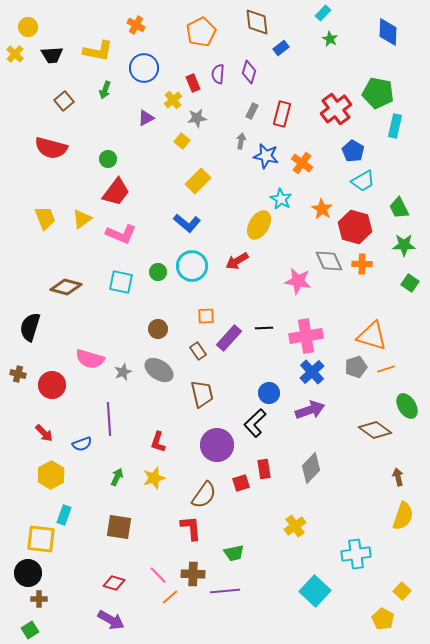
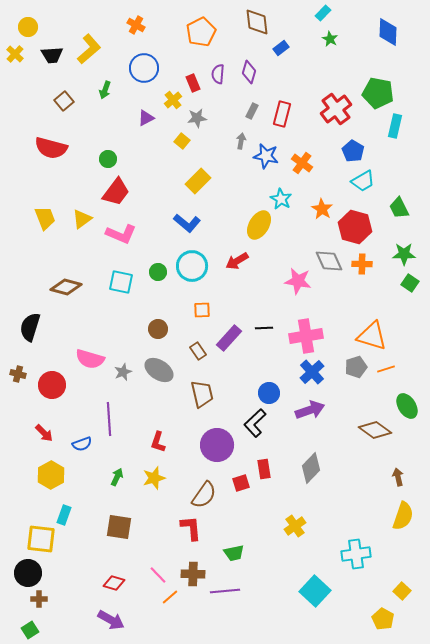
yellow L-shape at (98, 51): moved 9 px left, 2 px up; rotated 52 degrees counterclockwise
green star at (404, 245): moved 9 px down
orange square at (206, 316): moved 4 px left, 6 px up
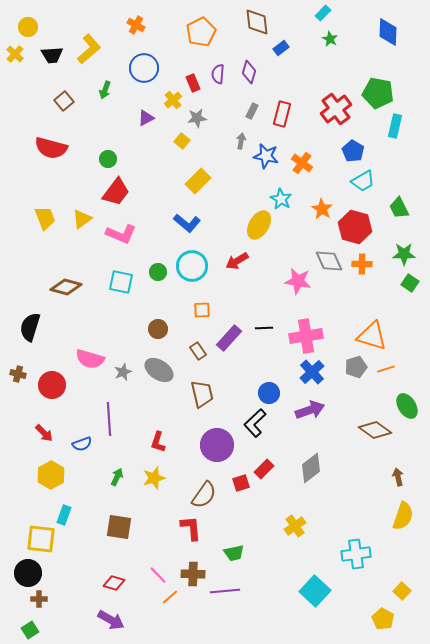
gray diamond at (311, 468): rotated 8 degrees clockwise
red rectangle at (264, 469): rotated 54 degrees clockwise
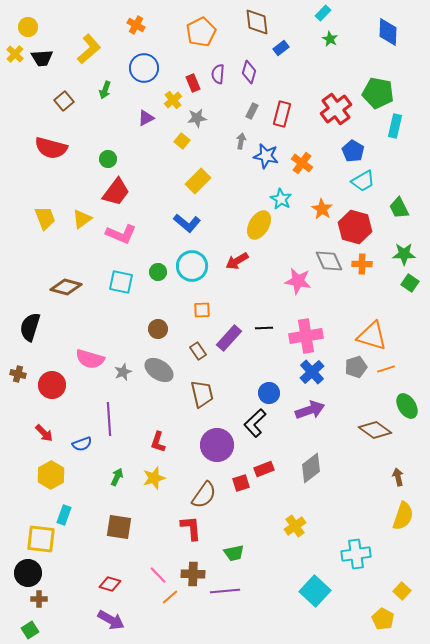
black trapezoid at (52, 55): moved 10 px left, 3 px down
red rectangle at (264, 469): rotated 24 degrees clockwise
red diamond at (114, 583): moved 4 px left, 1 px down
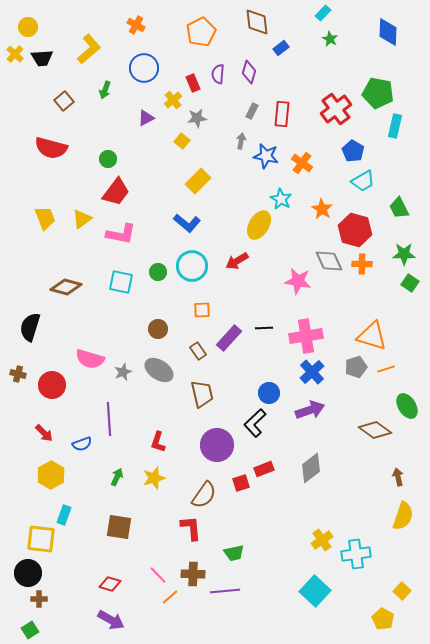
red rectangle at (282, 114): rotated 10 degrees counterclockwise
red hexagon at (355, 227): moved 3 px down
pink L-shape at (121, 234): rotated 12 degrees counterclockwise
yellow cross at (295, 526): moved 27 px right, 14 px down
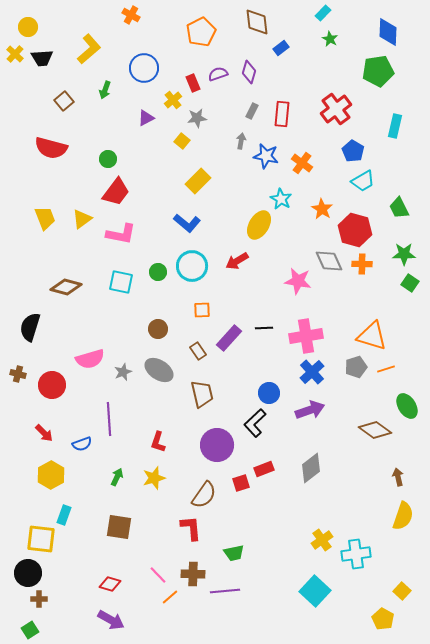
orange cross at (136, 25): moved 5 px left, 10 px up
purple semicircle at (218, 74): rotated 66 degrees clockwise
green pentagon at (378, 93): moved 22 px up; rotated 20 degrees counterclockwise
pink semicircle at (90, 359): rotated 32 degrees counterclockwise
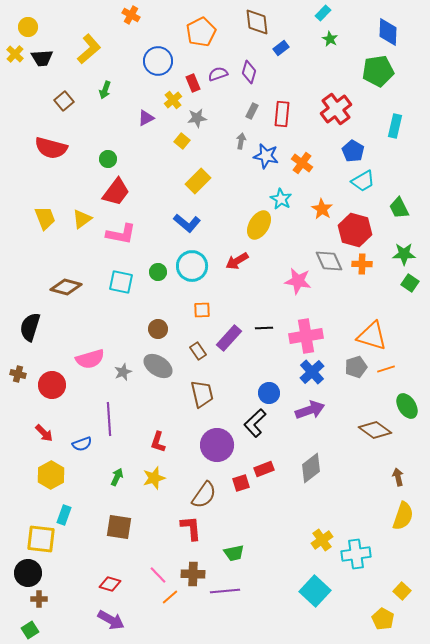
blue circle at (144, 68): moved 14 px right, 7 px up
gray ellipse at (159, 370): moved 1 px left, 4 px up
